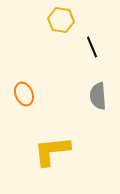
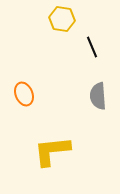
yellow hexagon: moved 1 px right, 1 px up
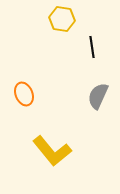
black line: rotated 15 degrees clockwise
gray semicircle: rotated 28 degrees clockwise
yellow L-shape: rotated 123 degrees counterclockwise
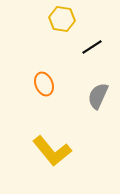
black line: rotated 65 degrees clockwise
orange ellipse: moved 20 px right, 10 px up
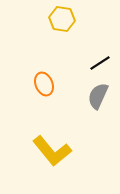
black line: moved 8 px right, 16 px down
